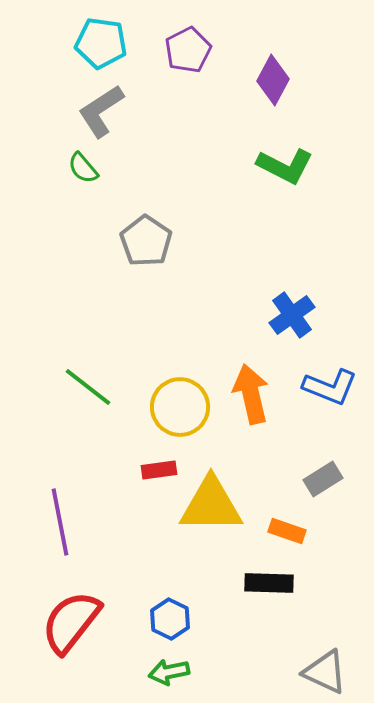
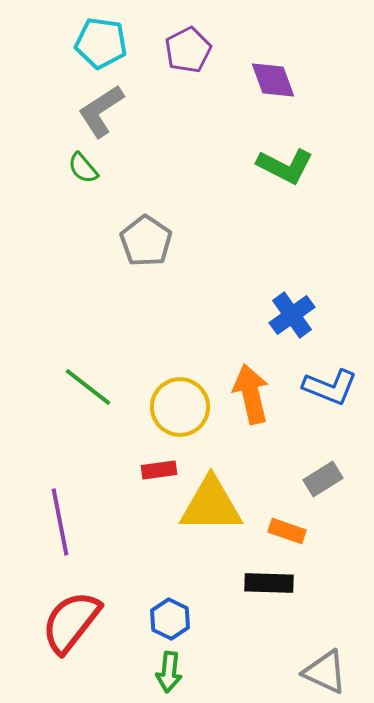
purple diamond: rotated 48 degrees counterclockwise
green arrow: rotated 72 degrees counterclockwise
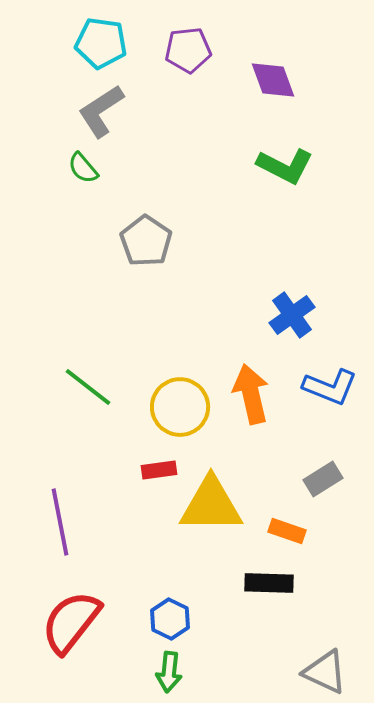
purple pentagon: rotated 21 degrees clockwise
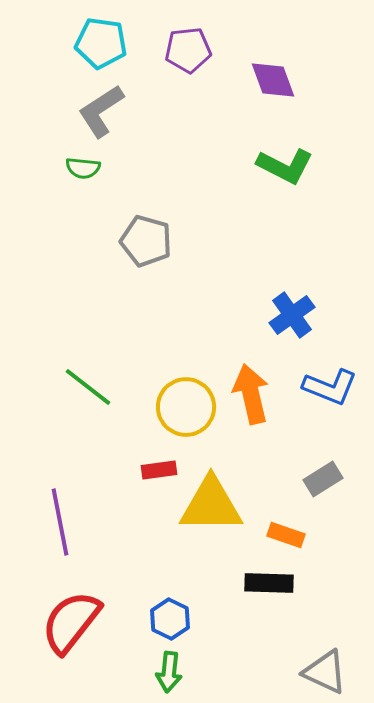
green semicircle: rotated 44 degrees counterclockwise
gray pentagon: rotated 18 degrees counterclockwise
yellow circle: moved 6 px right
orange rectangle: moved 1 px left, 4 px down
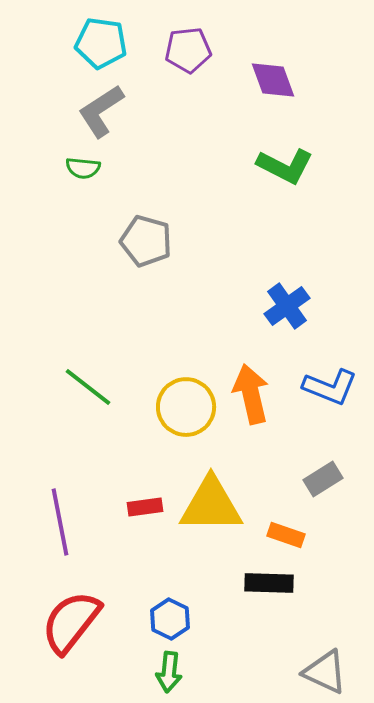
blue cross: moved 5 px left, 9 px up
red rectangle: moved 14 px left, 37 px down
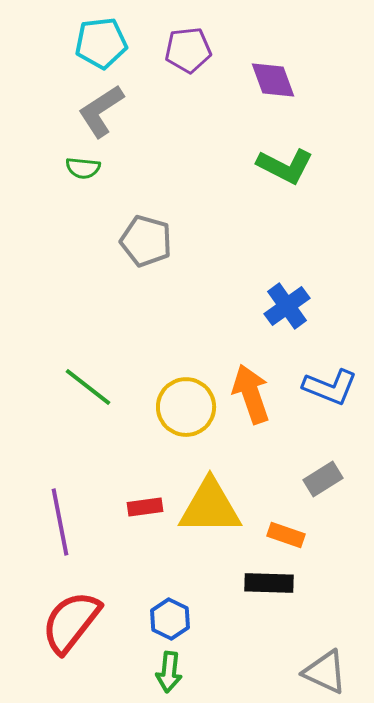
cyan pentagon: rotated 15 degrees counterclockwise
orange arrow: rotated 6 degrees counterclockwise
yellow triangle: moved 1 px left, 2 px down
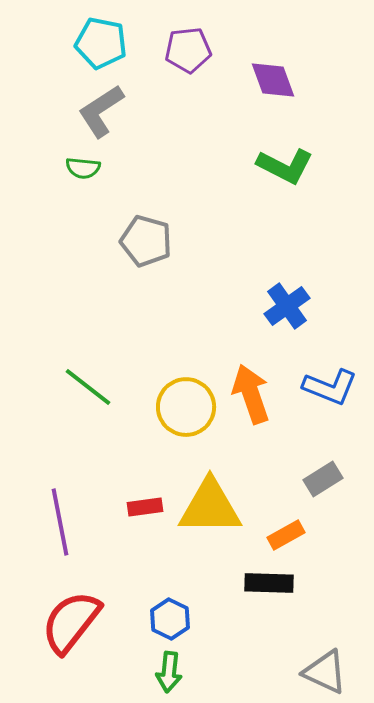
cyan pentagon: rotated 18 degrees clockwise
orange rectangle: rotated 48 degrees counterclockwise
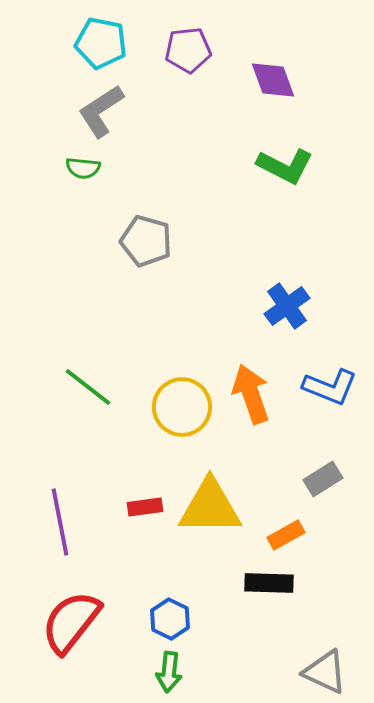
yellow circle: moved 4 px left
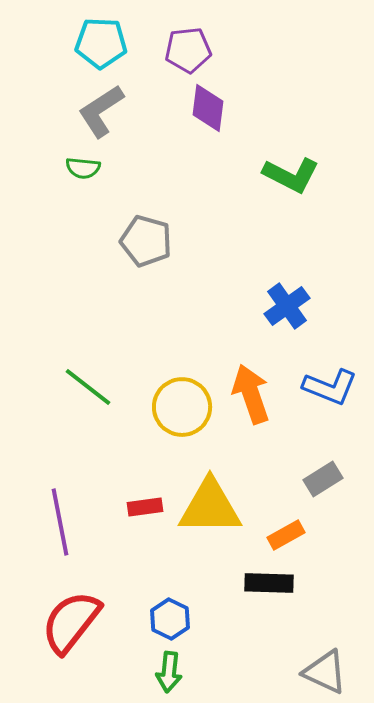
cyan pentagon: rotated 9 degrees counterclockwise
purple diamond: moved 65 px left, 28 px down; rotated 27 degrees clockwise
green L-shape: moved 6 px right, 9 px down
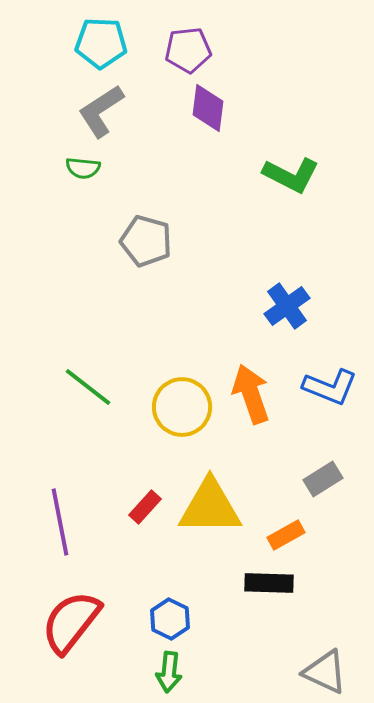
red rectangle: rotated 40 degrees counterclockwise
